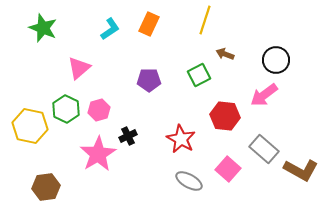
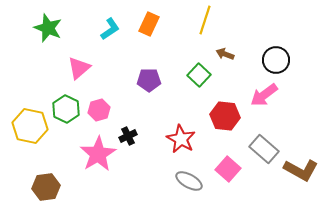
green star: moved 5 px right
green square: rotated 20 degrees counterclockwise
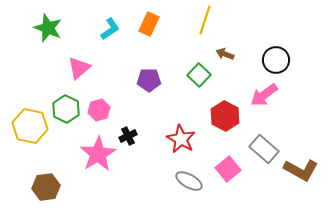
red hexagon: rotated 20 degrees clockwise
pink square: rotated 10 degrees clockwise
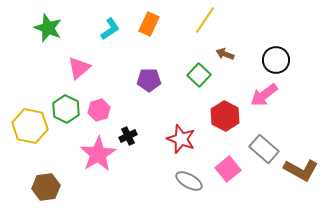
yellow line: rotated 16 degrees clockwise
red star: rotated 8 degrees counterclockwise
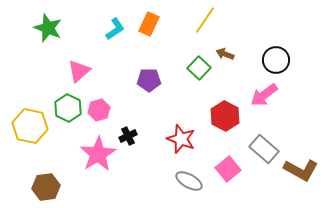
cyan L-shape: moved 5 px right
pink triangle: moved 3 px down
green square: moved 7 px up
green hexagon: moved 2 px right, 1 px up
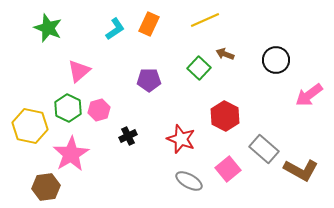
yellow line: rotated 32 degrees clockwise
pink arrow: moved 45 px right
pink star: moved 27 px left
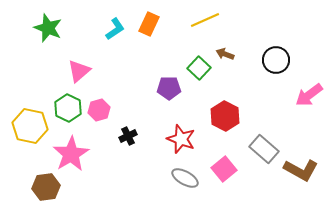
purple pentagon: moved 20 px right, 8 px down
pink square: moved 4 px left
gray ellipse: moved 4 px left, 3 px up
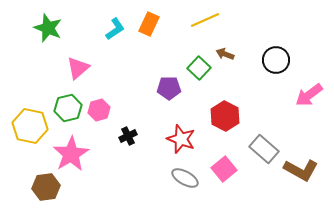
pink triangle: moved 1 px left, 3 px up
green hexagon: rotated 20 degrees clockwise
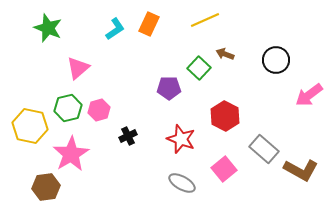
gray ellipse: moved 3 px left, 5 px down
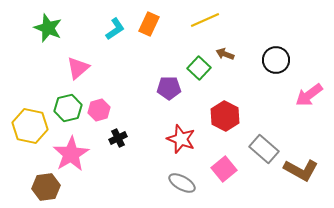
black cross: moved 10 px left, 2 px down
